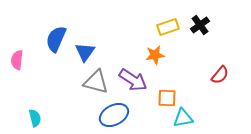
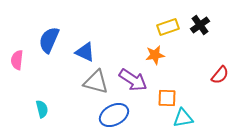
blue semicircle: moved 7 px left, 1 px down
blue triangle: rotated 40 degrees counterclockwise
cyan semicircle: moved 7 px right, 9 px up
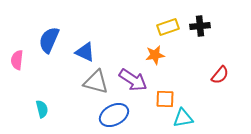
black cross: moved 1 px down; rotated 30 degrees clockwise
orange square: moved 2 px left, 1 px down
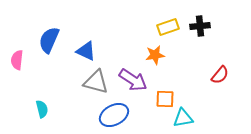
blue triangle: moved 1 px right, 1 px up
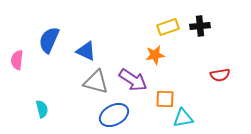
red semicircle: rotated 42 degrees clockwise
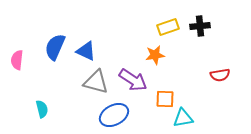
blue semicircle: moved 6 px right, 7 px down
